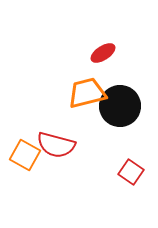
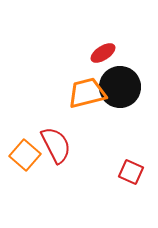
black circle: moved 19 px up
red semicircle: rotated 132 degrees counterclockwise
orange square: rotated 12 degrees clockwise
red square: rotated 10 degrees counterclockwise
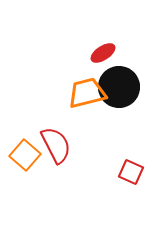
black circle: moved 1 px left
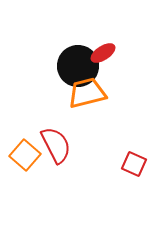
black circle: moved 41 px left, 21 px up
red square: moved 3 px right, 8 px up
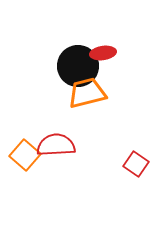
red ellipse: rotated 25 degrees clockwise
red semicircle: rotated 66 degrees counterclockwise
red square: moved 2 px right; rotated 10 degrees clockwise
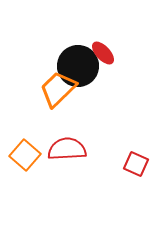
red ellipse: rotated 55 degrees clockwise
orange trapezoid: moved 29 px left, 4 px up; rotated 30 degrees counterclockwise
red semicircle: moved 11 px right, 4 px down
red square: rotated 10 degrees counterclockwise
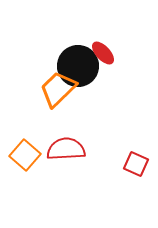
red semicircle: moved 1 px left
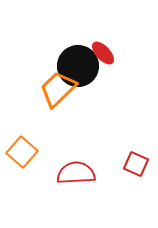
red semicircle: moved 10 px right, 24 px down
orange square: moved 3 px left, 3 px up
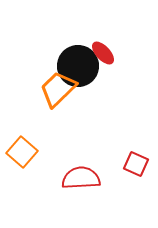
red semicircle: moved 5 px right, 5 px down
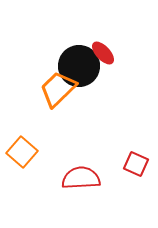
black circle: moved 1 px right
